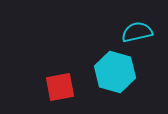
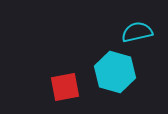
red square: moved 5 px right
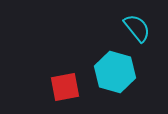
cyan semicircle: moved 4 px up; rotated 64 degrees clockwise
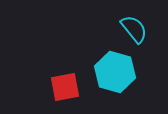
cyan semicircle: moved 3 px left, 1 px down
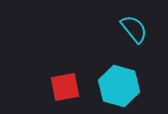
cyan hexagon: moved 4 px right, 14 px down
